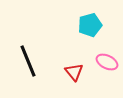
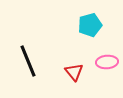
pink ellipse: rotated 30 degrees counterclockwise
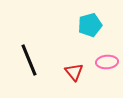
black line: moved 1 px right, 1 px up
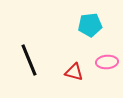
cyan pentagon: rotated 10 degrees clockwise
red triangle: rotated 36 degrees counterclockwise
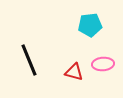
pink ellipse: moved 4 px left, 2 px down
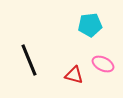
pink ellipse: rotated 30 degrees clockwise
red triangle: moved 3 px down
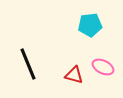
black line: moved 1 px left, 4 px down
pink ellipse: moved 3 px down
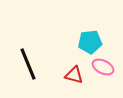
cyan pentagon: moved 17 px down
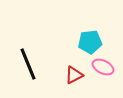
red triangle: rotated 42 degrees counterclockwise
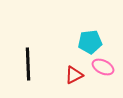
black line: rotated 20 degrees clockwise
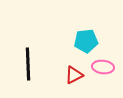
cyan pentagon: moved 4 px left, 1 px up
pink ellipse: rotated 20 degrees counterclockwise
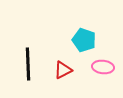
cyan pentagon: moved 2 px left, 1 px up; rotated 25 degrees clockwise
red triangle: moved 11 px left, 5 px up
